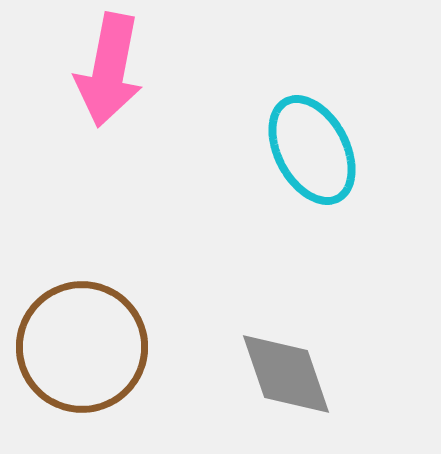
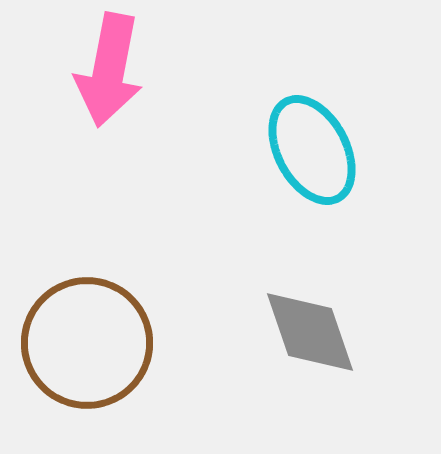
brown circle: moved 5 px right, 4 px up
gray diamond: moved 24 px right, 42 px up
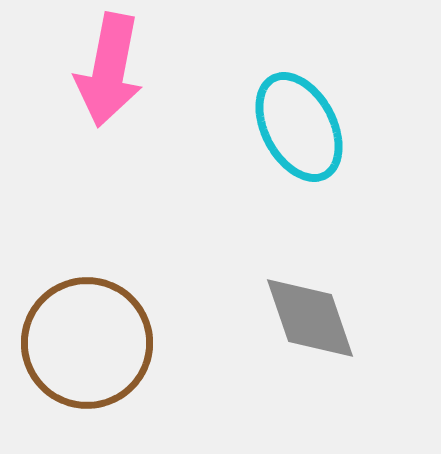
cyan ellipse: moved 13 px left, 23 px up
gray diamond: moved 14 px up
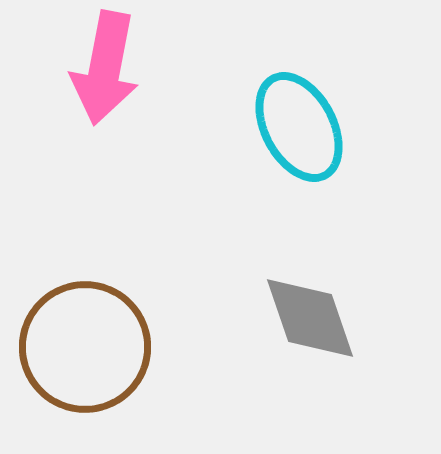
pink arrow: moved 4 px left, 2 px up
brown circle: moved 2 px left, 4 px down
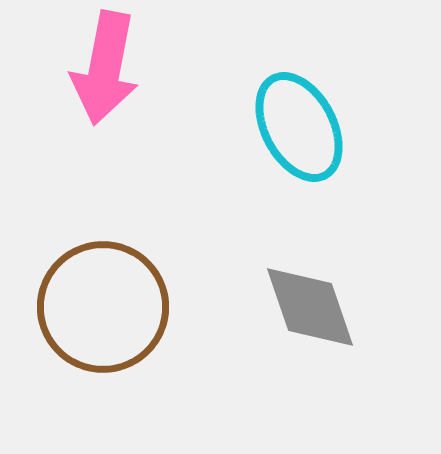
gray diamond: moved 11 px up
brown circle: moved 18 px right, 40 px up
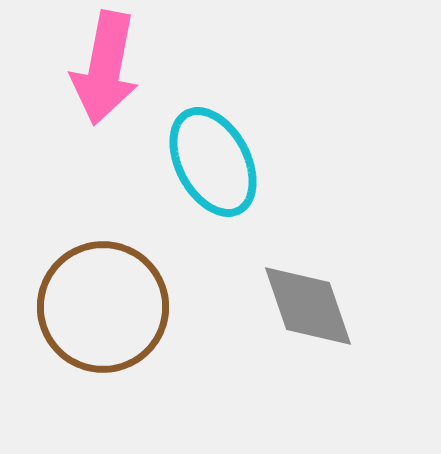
cyan ellipse: moved 86 px left, 35 px down
gray diamond: moved 2 px left, 1 px up
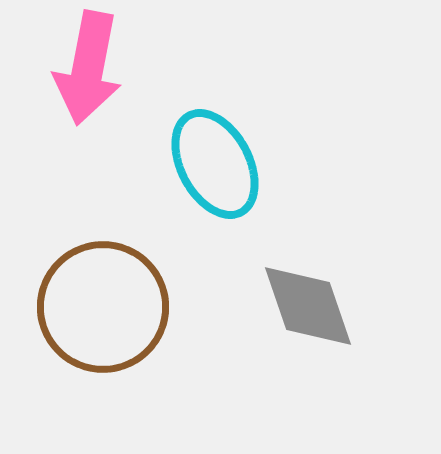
pink arrow: moved 17 px left
cyan ellipse: moved 2 px right, 2 px down
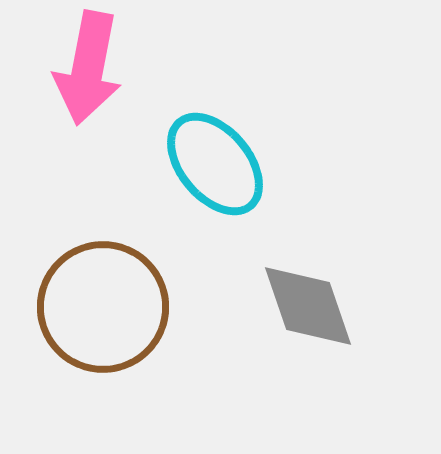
cyan ellipse: rotated 12 degrees counterclockwise
